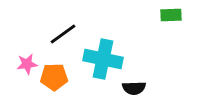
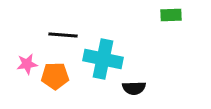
black line: moved 1 px down; rotated 40 degrees clockwise
orange pentagon: moved 1 px right, 1 px up
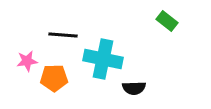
green rectangle: moved 4 px left, 6 px down; rotated 40 degrees clockwise
pink star: moved 3 px up
orange pentagon: moved 1 px left, 2 px down
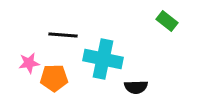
pink star: moved 2 px right, 2 px down
black semicircle: moved 2 px right, 1 px up
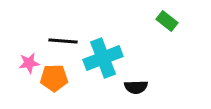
black line: moved 6 px down
cyan cross: moved 1 px up; rotated 33 degrees counterclockwise
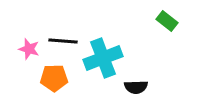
pink star: moved 14 px up; rotated 25 degrees clockwise
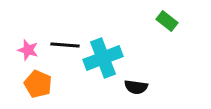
black line: moved 2 px right, 4 px down
pink star: moved 1 px left, 1 px down
orange pentagon: moved 16 px left, 6 px down; rotated 24 degrees clockwise
black semicircle: rotated 10 degrees clockwise
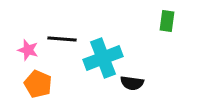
green rectangle: rotated 60 degrees clockwise
black line: moved 3 px left, 6 px up
black semicircle: moved 4 px left, 4 px up
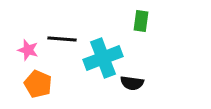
green rectangle: moved 26 px left
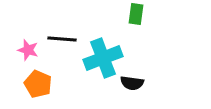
green rectangle: moved 5 px left, 7 px up
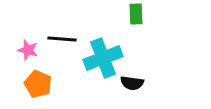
green rectangle: rotated 10 degrees counterclockwise
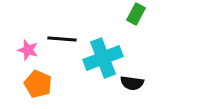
green rectangle: rotated 30 degrees clockwise
